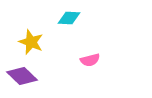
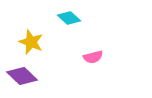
cyan diamond: rotated 40 degrees clockwise
pink semicircle: moved 3 px right, 3 px up
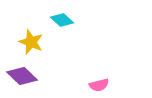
cyan diamond: moved 7 px left, 2 px down
pink semicircle: moved 6 px right, 28 px down
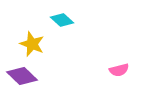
yellow star: moved 1 px right, 2 px down
pink semicircle: moved 20 px right, 15 px up
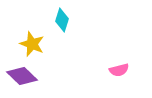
cyan diamond: rotated 65 degrees clockwise
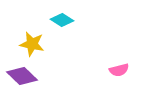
cyan diamond: rotated 75 degrees counterclockwise
yellow star: rotated 10 degrees counterclockwise
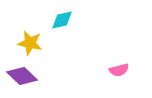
cyan diamond: rotated 45 degrees counterclockwise
yellow star: moved 2 px left, 1 px up
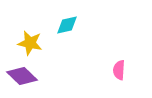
cyan diamond: moved 5 px right, 5 px down
pink semicircle: rotated 108 degrees clockwise
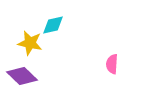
cyan diamond: moved 14 px left
pink semicircle: moved 7 px left, 6 px up
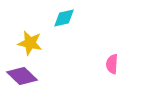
cyan diamond: moved 11 px right, 7 px up
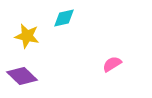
yellow star: moved 3 px left, 7 px up
pink semicircle: rotated 54 degrees clockwise
